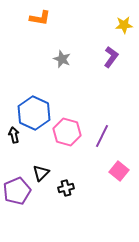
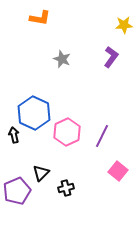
pink hexagon: rotated 20 degrees clockwise
pink square: moved 1 px left
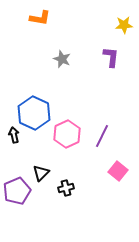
purple L-shape: rotated 30 degrees counterclockwise
pink hexagon: moved 2 px down
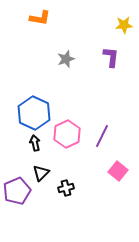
gray star: moved 4 px right; rotated 30 degrees clockwise
black arrow: moved 21 px right, 8 px down
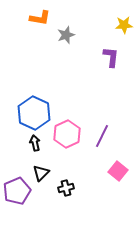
gray star: moved 24 px up
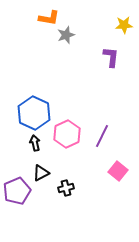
orange L-shape: moved 9 px right
black triangle: rotated 18 degrees clockwise
